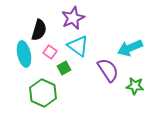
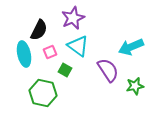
black semicircle: rotated 10 degrees clockwise
cyan arrow: moved 1 px right, 1 px up
pink square: rotated 32 degrees clockwise
green square: moved 1 px right, 2 px down; rotated 32 degrees counterclockwise
green star: rotated 18 degrees counterclockwise
green hexagon: rotated 12 degrees counterclockwise
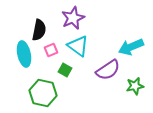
black semicircle: rotated 15 degrees counterclockwise
pink square: moved 1 px right, 2 px up
purple semicircle: rotated 90 degrees clockwise
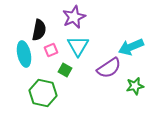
purple star: moved 1 px right, 1 px up
cyan triangle: rotated 25 degrees clockwise
purple semicircle: moved 1 px right, 2 px up
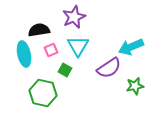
black semicircle: rotated 110 degrees counterclockwise
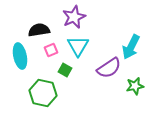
cyan arrow: rotated 40 degrees counterclockwise
cyan ellipse: moved 4 px left, 2 px down
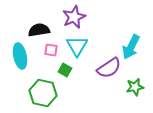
cyan triangle: moved 1 px left
pink square: rotated 32 degrees clockwise
green star: moved 1 px down
